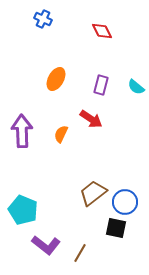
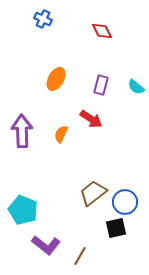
black square: rotated 25 degrees counterclockwise
brown line: moved 3 px down
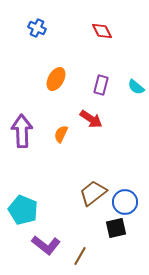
blue cross: moved 6 px left, 9 px down
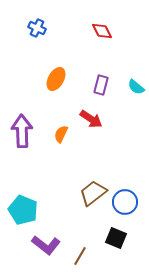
black square: moved 10 px down; rotated 35 degrees clockwise
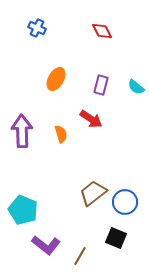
orange semicircle: rotated 138 degrees clockwise
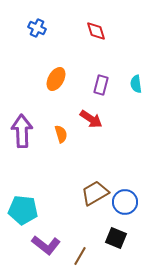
red diamond: moved 6 px left; rotated 10 degrees clockwise
cyan semicircle: moved 3 px up; rotated 42 degrees clockwise
brown trapezoid: moved 2 px right; rotated 8 degrees clockwise
cyan pentagon: rotated 16 degrees counterclockwise
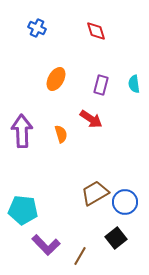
cyan semicircle: moved 2 px left
black square: rotated 30 degrees clockwise
purple L-shape: rotated 8 degrees clockwise
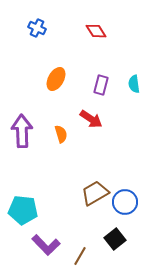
red diamond: rotated 15 degrees counterclockwise
black square: moved 1 px left, 1 px down
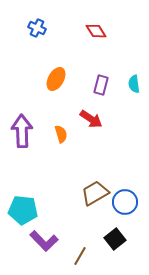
purple L-shape: moved 2 px left, 4 px up
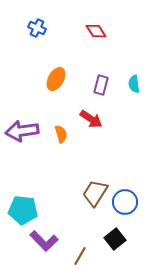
purple arrow: rotated 96 degrees counterclockwise
brown trapezoid: rotated 28 degrees counterclockwise
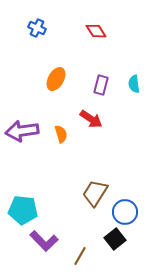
blue circle: moved 10 px down
